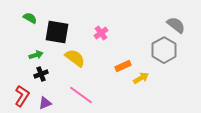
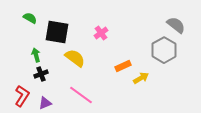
green arrow: rotated 88 degrees counterclockwise
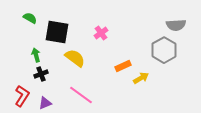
gray semicircle: rotated 138 degrees clockwise
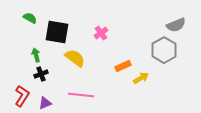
gray semicircle: rotated 18 degrees counterclockwise
pink line: rotated 30 degrees counterclockwise
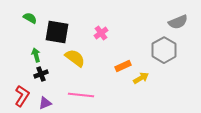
gray semicircle: moved 2 px right, 3 px up
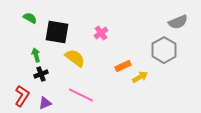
yellow arrow: moved 1 px left, 1 px up
pink line: rotated 20 degrees clockwise
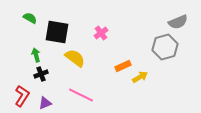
gray hexagon: moved 1 px right, 3 px up; rotated 15 degrees clockwise
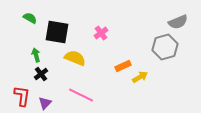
yellow semicircle: rotated 15 degrees counterclockwise
black cross: rotated 16 degrees counterclockwise
red L-shape: rotated 25 degrees counterclockwise
purple triangle: rotated 24 degrees counterclockwise
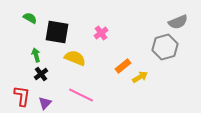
orange rectangle: rotated 14 degrees counterclockwise
